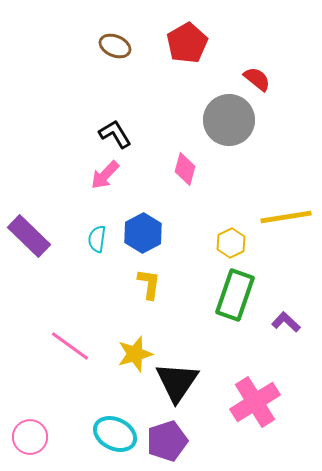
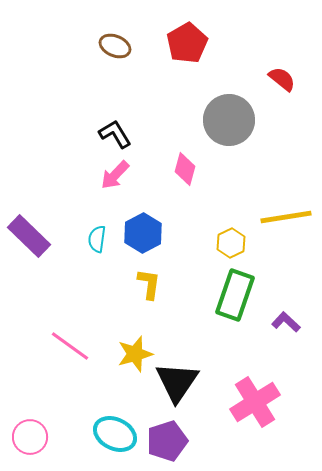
red semicircle: moved 25 px right
pink arrow: moved 10 px right
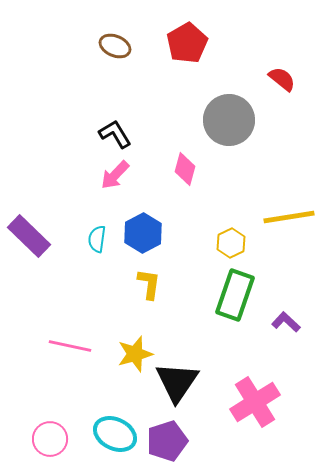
yellow line: moved 3 px right
pink line: rotated 24 degrees counterclockwise
pink circle: moved 20 px right, 2 px down
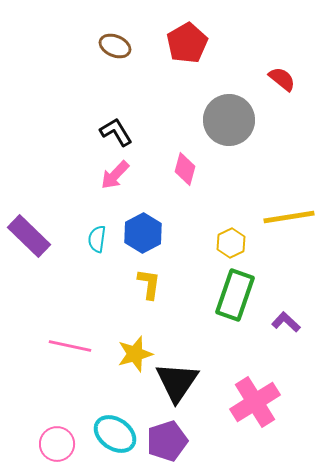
black L-shape: moved 1 px right, 2 px up
cyan ellipse: rotated 9 degrees clockwise
pink circle: moved 7 px right, 5 px down
